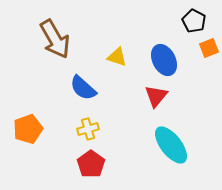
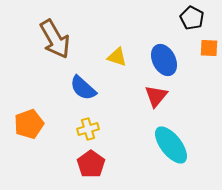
black pentagon: moved 2 px left, 3 px up
orange square: rotated 24 degrees clockwise
orange pentagon: moved 1 px right, 5 px up
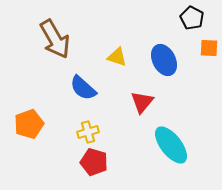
red triangle: moved 14 px left, 6 px down
yellow cross: moved 3 px down
red pentagon: moved 3 px right, 2 px up; rotated 20 degrees counterclockwise
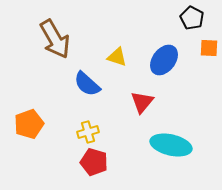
blue ellipse: rotated 64 degrees clockwise
blue semicircle: moved 4 px right, 4 px up
cyan ellipse: rotated 39 degrees counterclockwise
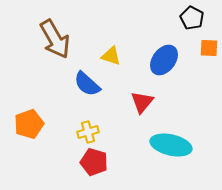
yellow triangle: moved 6 px left, 1 px up
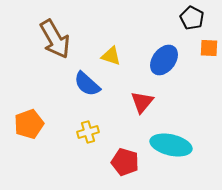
red pentagon: moved 31 px right
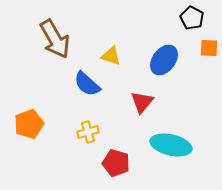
red pentagon: moved 9 px left, 1 px down
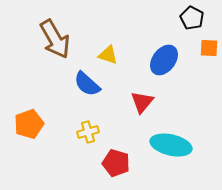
yellow triangle: moved 3 px left, 1 px up
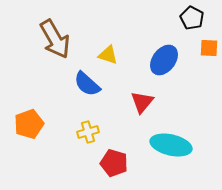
red pentagon: moved 2 px left
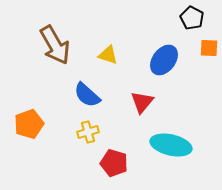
brown arrow: moved 6 px down
blue semicircle: moved 11 px down
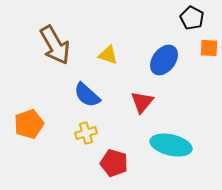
yellow cross: moved 2 px left, 1 px down
